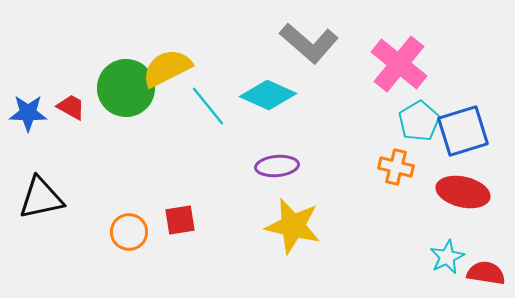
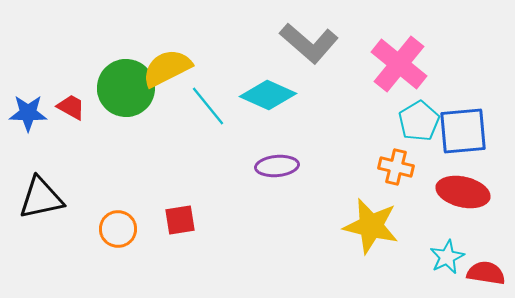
blue square: rotated 12 degrees clockwise
yellow star: moved 78 px right
orange circle: moved 11 px left, 3 px up
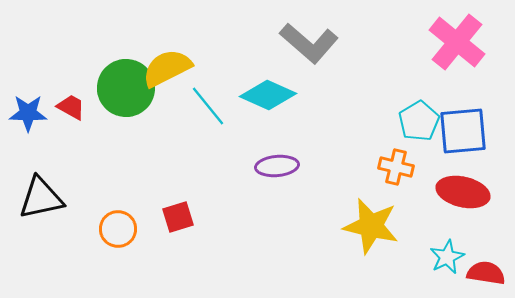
pink cross: moved 58 px right, 22 px up
red square: moved 2 px left, 3 px up; rotated 8 degrees counterclockwise
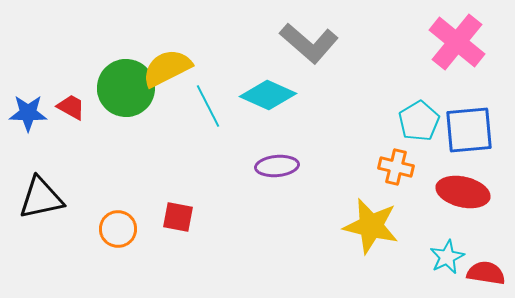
cyan line: rotated 12 degrees clockwise
blue square: moved 6 px right, 1 px up
red square: rotated 28 degrees clockwise
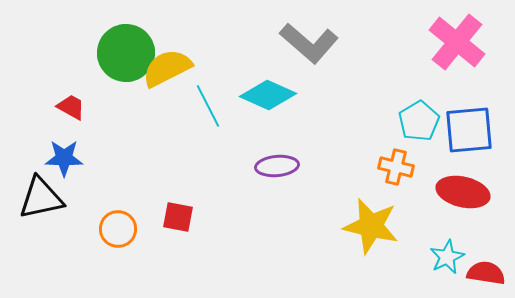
green circle: moved 35 px up
blue star: moved 36 px right, 45 px down
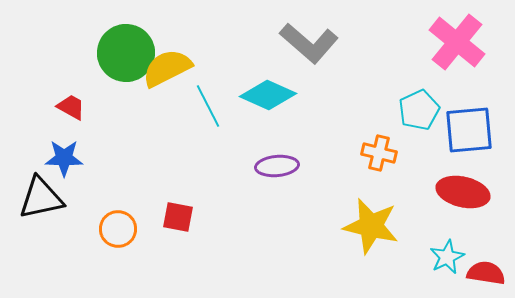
cyan pentagon: moved 11 px up; rotated 6 degrees clockwise
orange cross: moved 17 px left, 14 px up
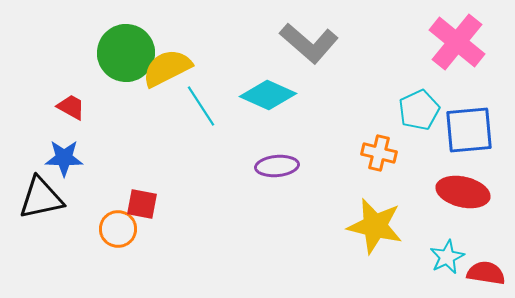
cyan line: moved 7 px left; rotated 6 degrees counterclockwise
red square: moved 36 px left, 13 px up
yellow star: moved 4 px right
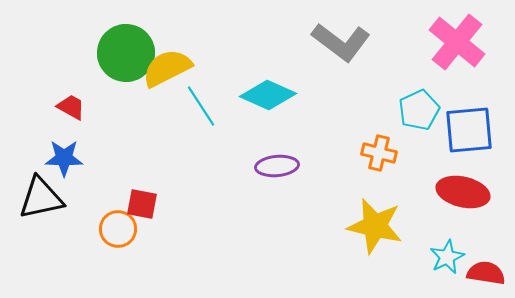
gray L-shape: moved 32 px right, 1 px up; rotated 4 degrees counterclockwise
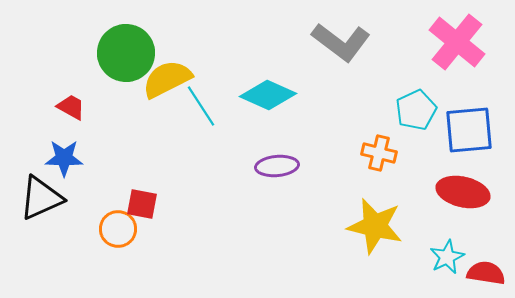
yellow semicircle: moved 11 px down
cyan pentagon: moved 3 px left
black triangle: rotated 12 degrees counterclockwise
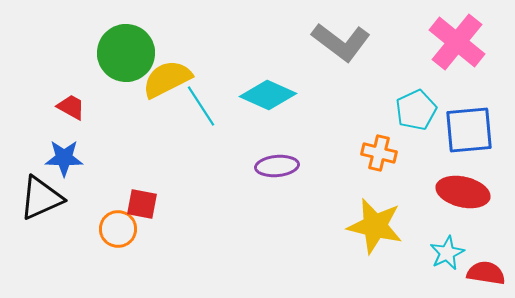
cyan star: moved 4 px up
